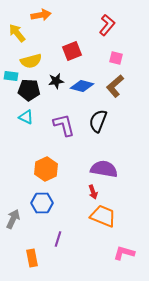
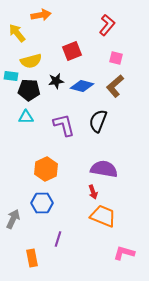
cyan triangle: rotated 28 degrees counterclockwise
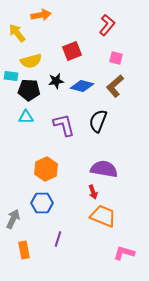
orange rectangle: moved 8 px left, 8 px up
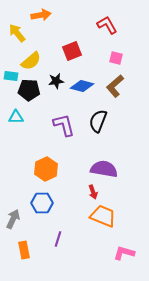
red L-shape: rotated 70 degrees counterclockwise
yellow semicircle: rotated 25 degrees counterclockwise
cyan triangle: moved 10 px left
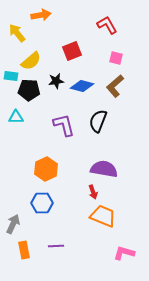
gray arrow: moved 5 px down
purple line: moved 2 px left, 7 px down; rotated 70 degrees clockwise
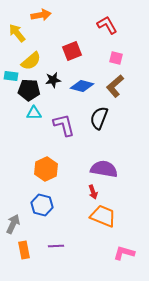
black star: moved 3 px left, 1 px up
cyan triangle: moved 18 px right, 4 px up
black semicircle: moved 1 px right, 3 px up
blue hexagon: moved 2 px down; rotated 15 degrees clockwise
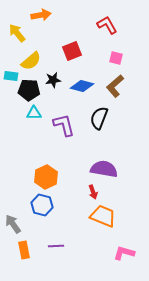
orange hexagon: moved 8 px down
gray arrow: rotated 60 degrees counterclockwise
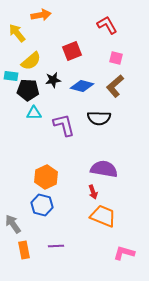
black pentagon: moved 1 px left
black semicircle: rotated 110 degrees counterclockwise
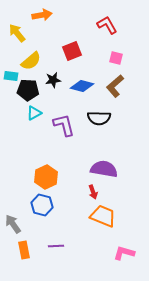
orange arrow: moved 1 px right
cyan triangle: rotated 28 degrees counterclockwise
